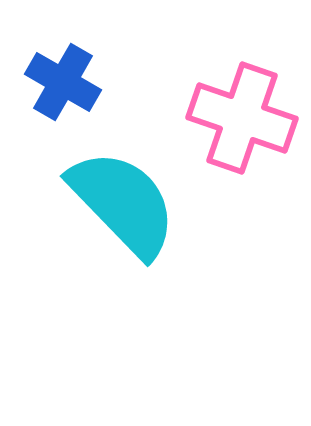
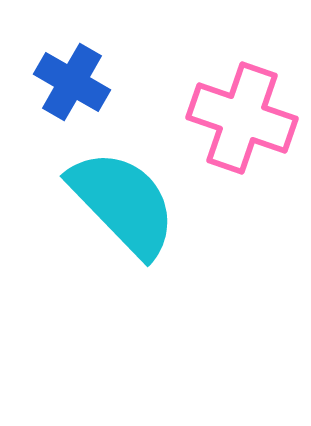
blue cross: moved 9 px right
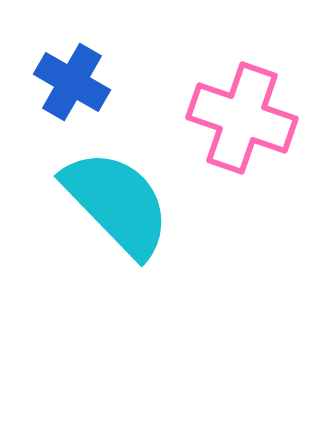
cyan semicircle: moved 6 px left
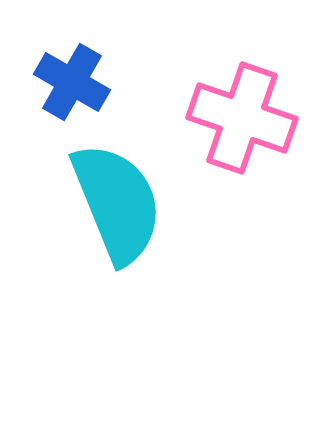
cyan semicircle: rotated 22 degrees clockwise
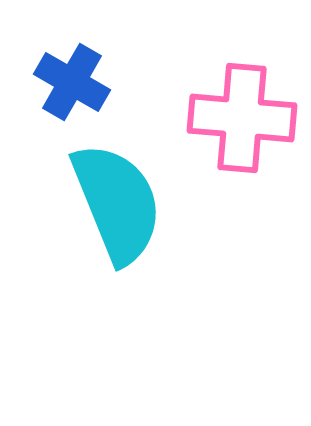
pink cross: rotated 14 degrees counterclockwise
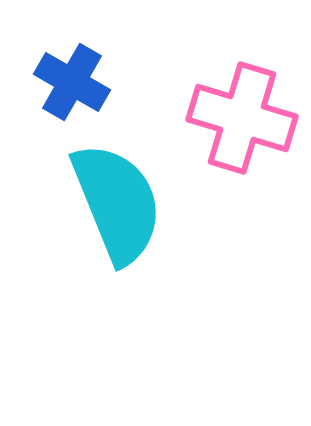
pink cross: rotated 12 degrees clockwise
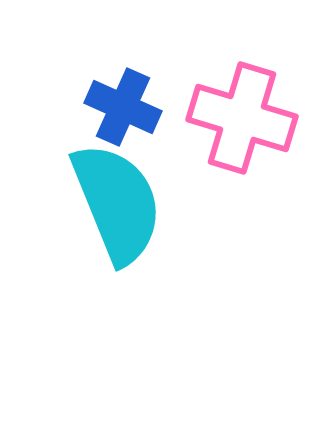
blue cross: moved 51 px right, 25 px down; rotated 6 degrees counterclockwise
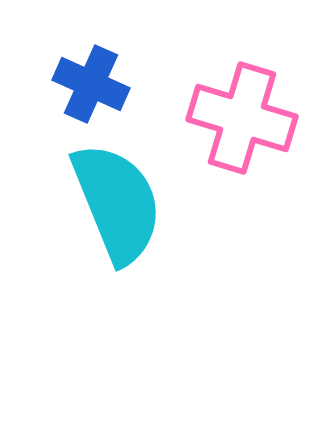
blue cross: moved 32 px left, 23 px up
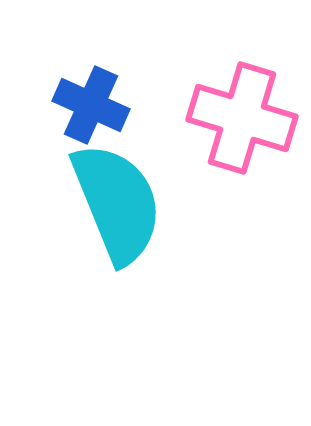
blue cross: moved 21 px down
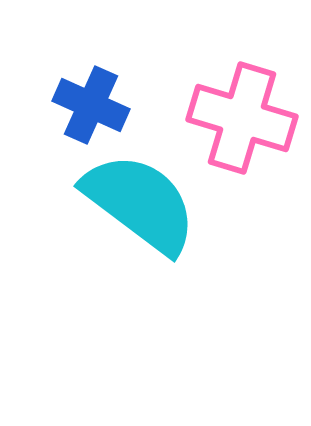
cyan semicircle: moved 23 px right; rotated 31 degrees counterclockwise
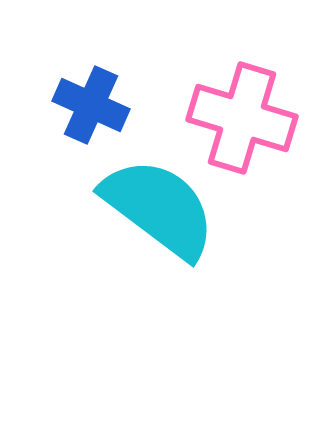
cyan semicircle: moved 19 px right, 5 px down
